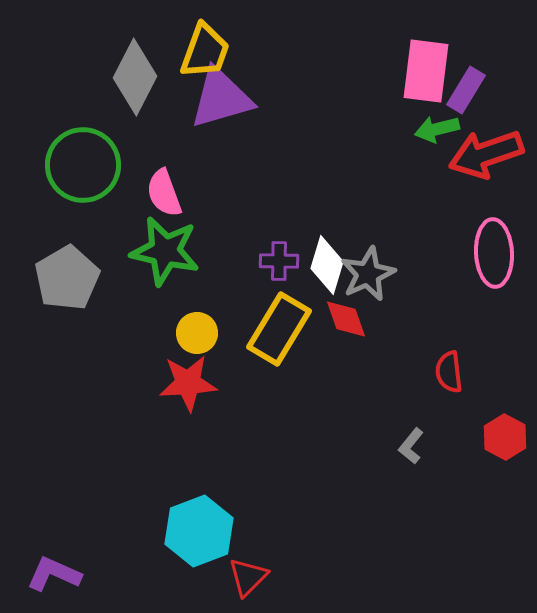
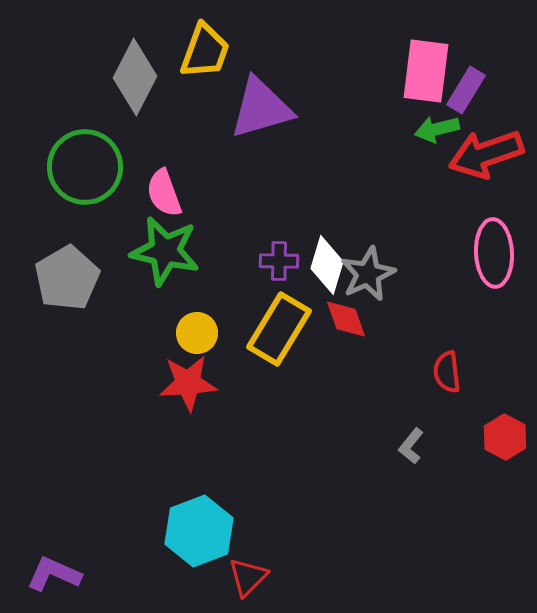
purple triangle: moved 40 px right, 10 px down
green circle: moved 2 px right, 2 px down
red semicircle: moved 2 px left
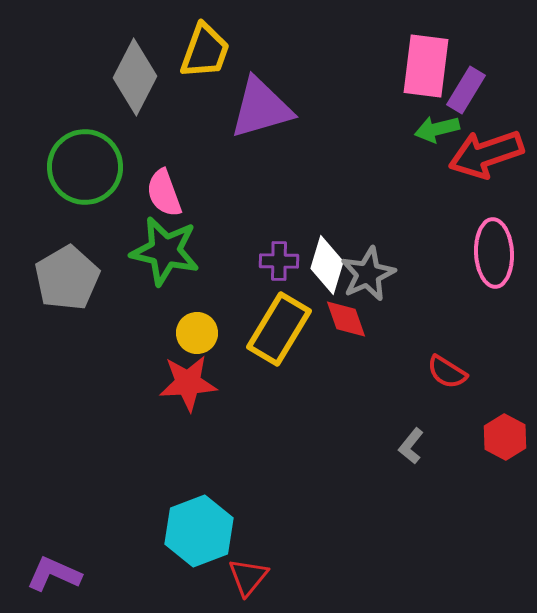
pink rectangle: moved 5 px up
red semicircle: rotated 51 degrees counterclockwise
red triangle: rotated 6 degrees counterclockwise
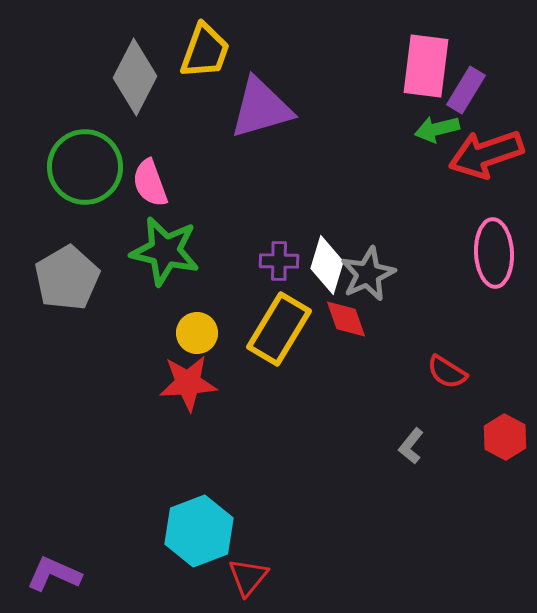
pink semicircle: moved 14 px left, 10 px up
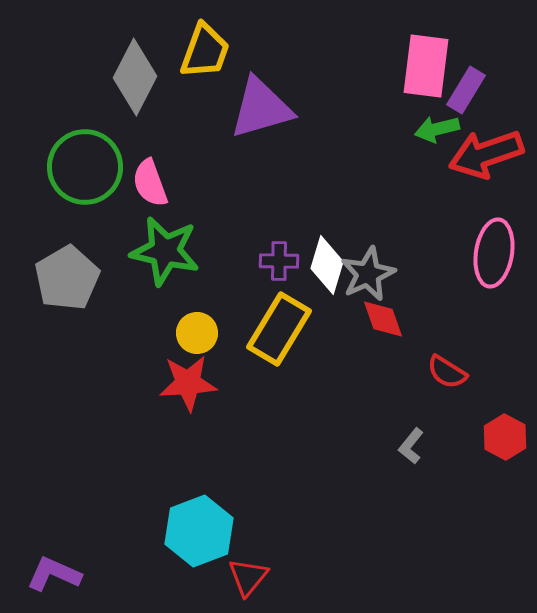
pink ellipse: rotated 12 degrees clockwise
red diamond: moved 37 px right
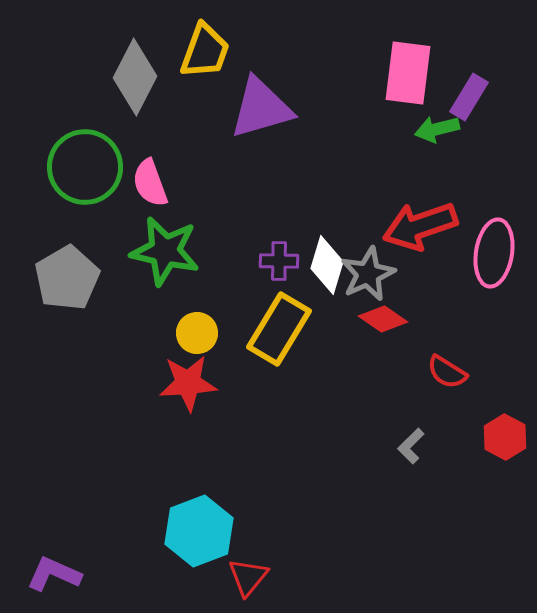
pink rectangle: moved 18 px left, 7 px down
purple rectangle: moved 3 px right, 7 px down
red arrow: moved 66 px left, 72 px down
red diamond: rotated 36 degrees counterclockwise
gray L-shape: rotated 6 degrees clockwise
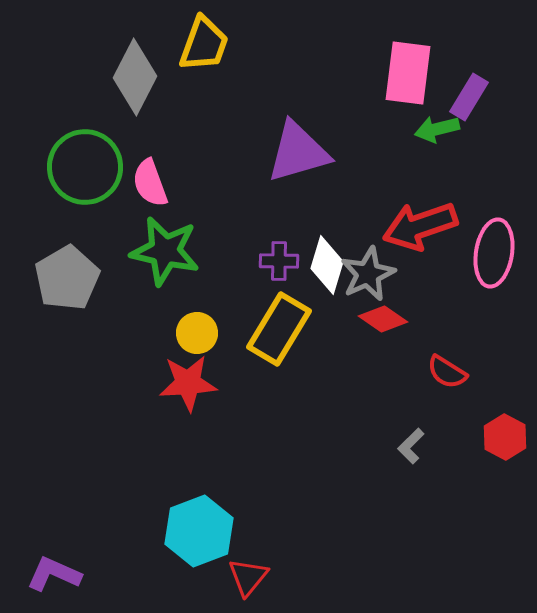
yellow trapezoid: moved 1 px left, 7 px up
purple triangle: moved 37 px right, 44 px down
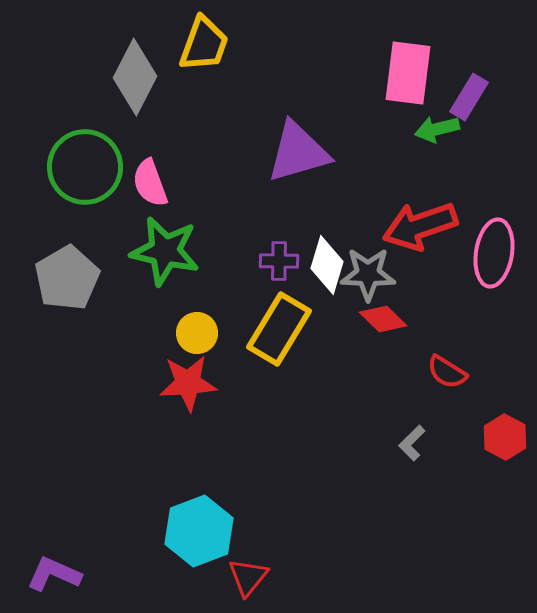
gray star: rotated 26 degrees clockwise
red diamond: rotated 9 degrees clockwise
gray L-shape: moved 1 px right, 3 px up
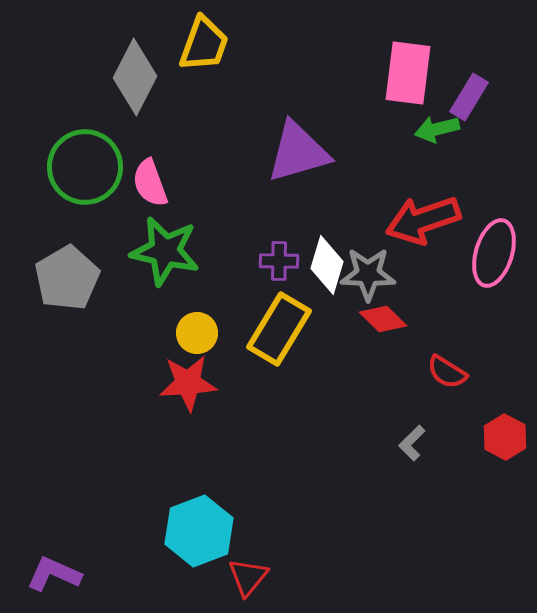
red arrow: moved 3 px right, 6 px up
pink ellipse: rotated 8 degrees clockwise
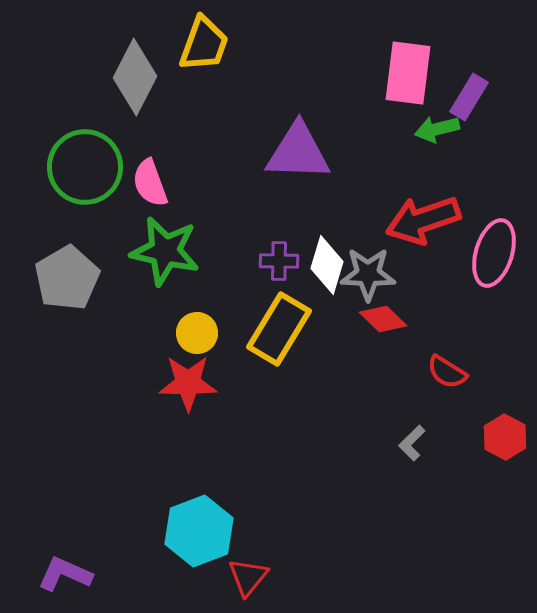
purple triangle: rotated 18 degrees clockwise
red star: rotated 4 degrees clockwise
purple L-shape: moved 11 px right
